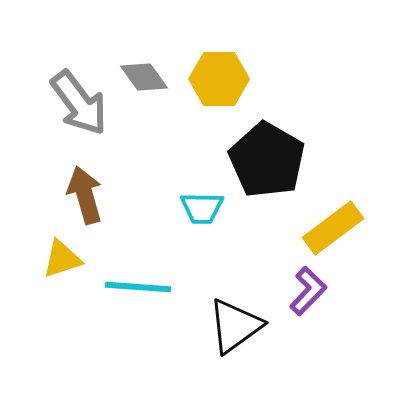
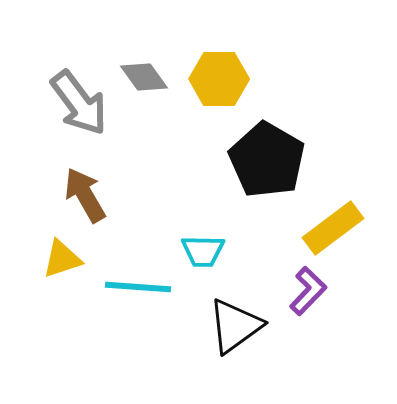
brown arrow: rotated 14 degrees counterclockwise
cyan trapezoid: moved 1 px right, 43 px down
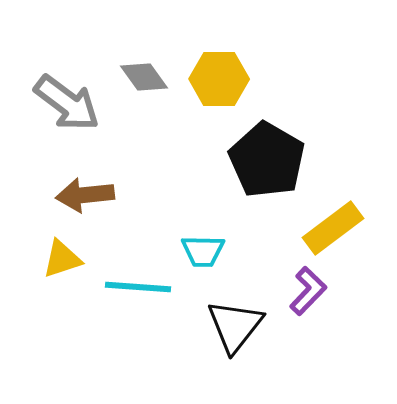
gray arrow: moved 12 px left; rotated 16 degrees counterclockwise
brown arrow: rotated 66 degrees counterclockwise
black triangle: rotated 16 degrees counterclockwise
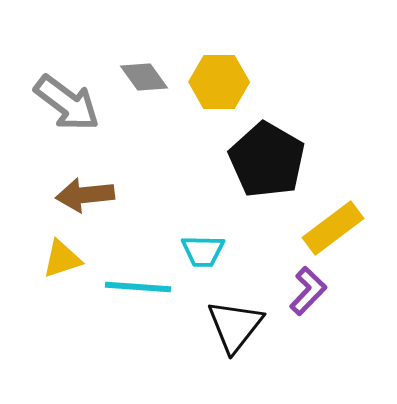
yellow hexagon: moved 3 px down
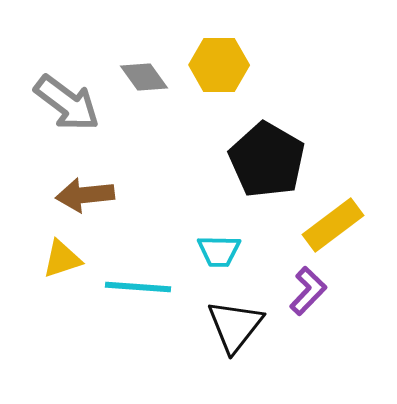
yellow hexagon: moved 17 px up
yellow rectangle: moved 3 px up
cyan trapezoid: moved 16 px right
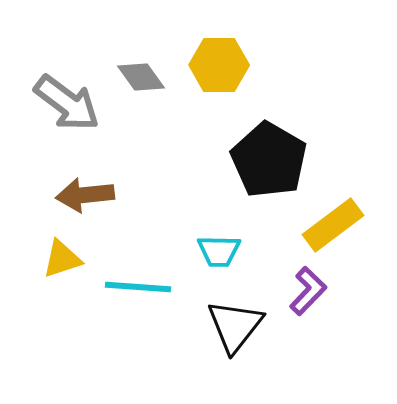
gray diamond: moved 3 px left
black pentagon: moved 2 px right
